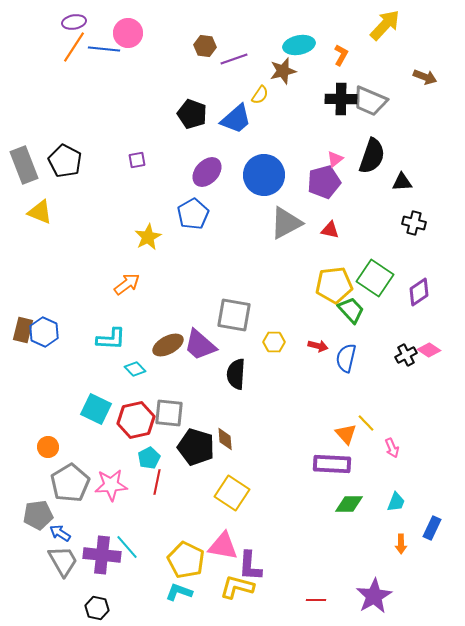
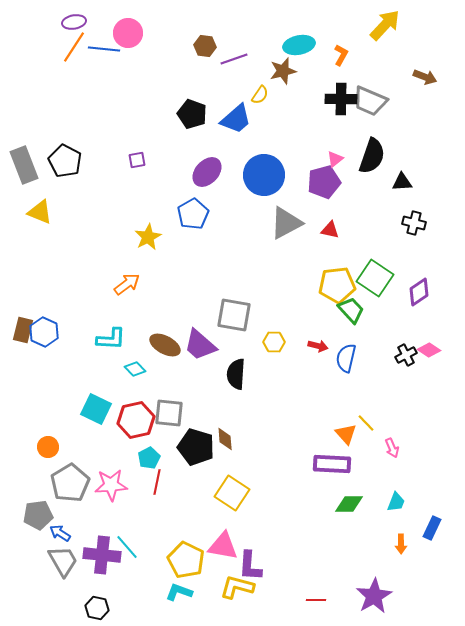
yellow pentagon at (334, 285): moved 3 px right
brown ellipse at (168, 345): moved 3 px left; rotated 56 degrees clockwise
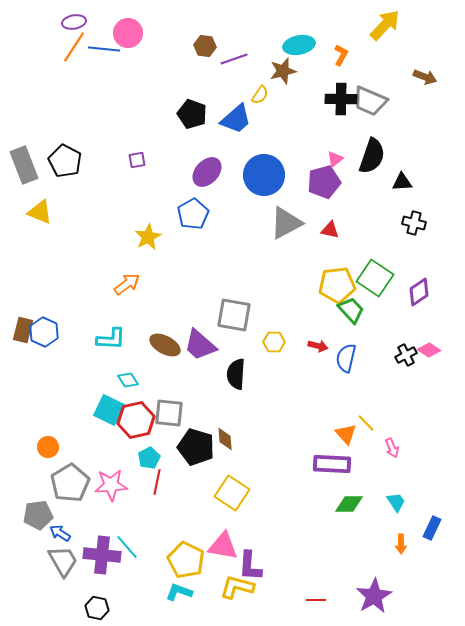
cyan diamond at (135, 369): moved 7 px left, 11 px down; rotated 10 degrees clockwise
cyan square at (96, 409): moved 13 px right, 1 px down
cyan trapezoid at (396, 502): rotated 55 degrees counterclockwise
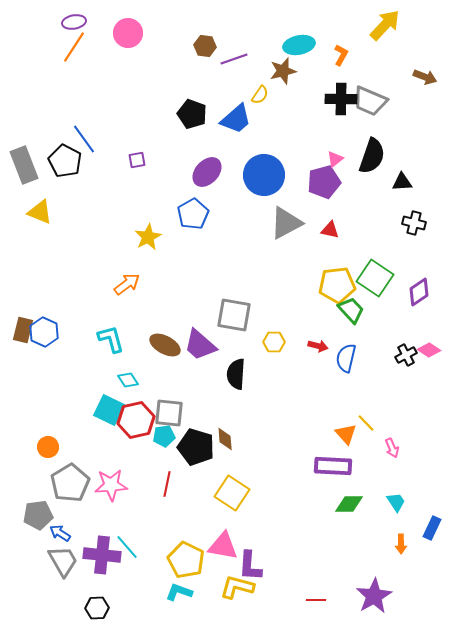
blue line at (104, 49): moved 20 px left, 90 px down; rotated 48 degrees clockwise
cyan L-shape at (111, 339): rotated 108 degrees counterclockwise
cyan pentagon at (149, 458): moved 15 px right, 22 px up; rotated 20 degrees clockwise
purple rectangle at (332, 464): moved 1 px right, 2 px down
red line at (157, 482): moved 10 px right, 2 px down
black hexagon at (97, 608): rotated 15 degrees counterclockwise
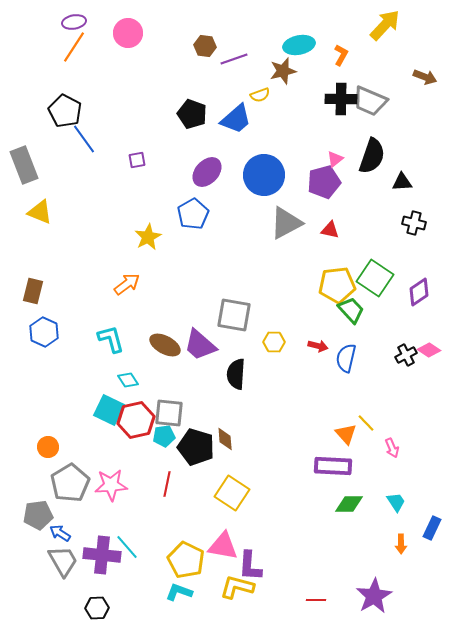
yellow semicircle at (260, 95): rotated 36 degrees clockwise
black pentagon at (65, 161): moved 50 px up
brown rectangle at (23, 330): moved 10 px right, 39 px up
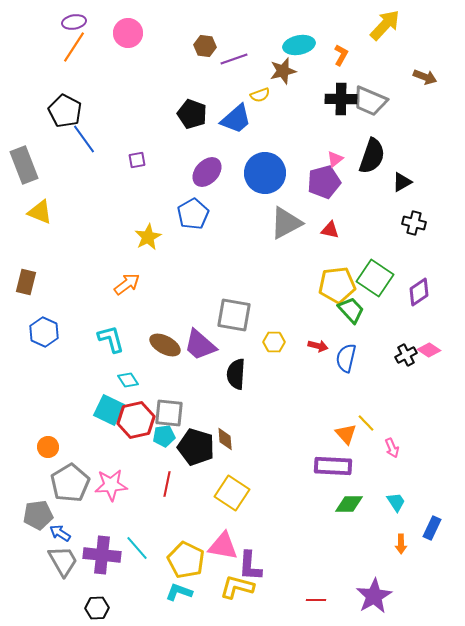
blue circle at (264, 175): moved 1 px right, 2 px up
black triangle at (402, 182): rotated 25 degrees counterclockwise
brown rectangle at (33, 291): moved 7 px left, 9 px up
cyan line at (127, 547): moved 10 px right, 1 px down
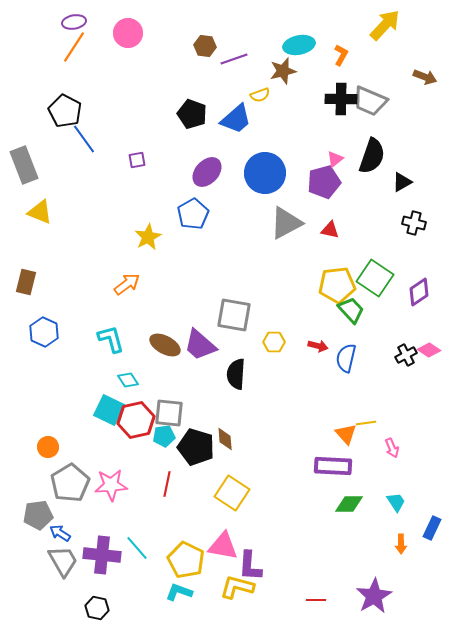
yellow line at (366, 423): rotated 54 degrees counterclockwise
black hexagon at (97, 608): rotated 15 degrees clockwise
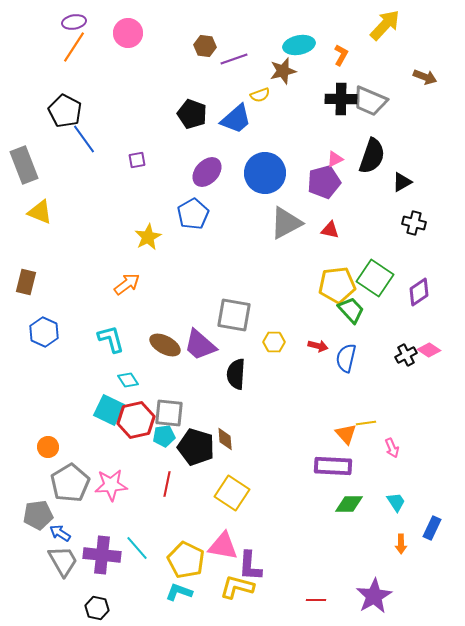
pink triangle at (335, 159): rotated 12 degrees clockwise
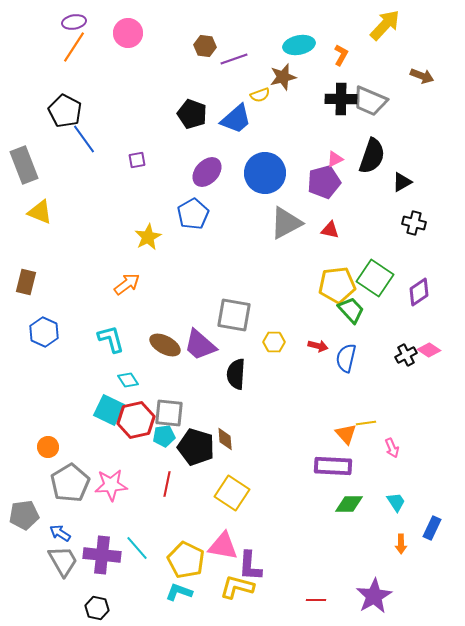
brown star at (283, 71): moved 6 px down
brown arrow at (425, 77): moved 3 px left, 1 px up
gray pentagon at (38, 515): moved 14 px left
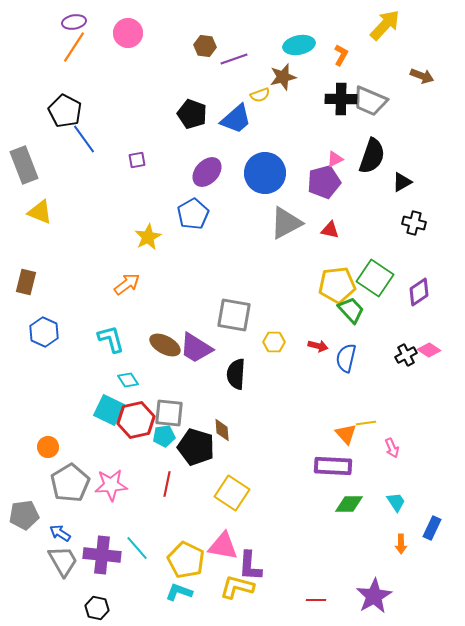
purple trapezoid at (200, 345): moved 4 px left, 3 px down; rotated 9 degrees counterclockwise
brown diamond at (225, 439): moved 3 px left, 9 px up
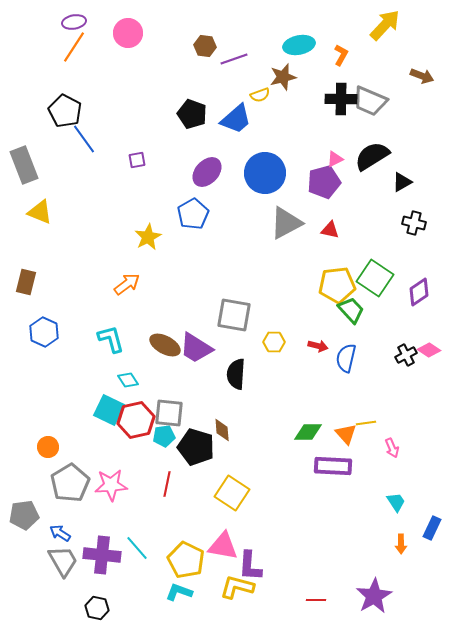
black semicircle at (372, 156): rotated 141 degrees counterclockwise
green diamond at (349, 504): moved 41 px left, 72 px up
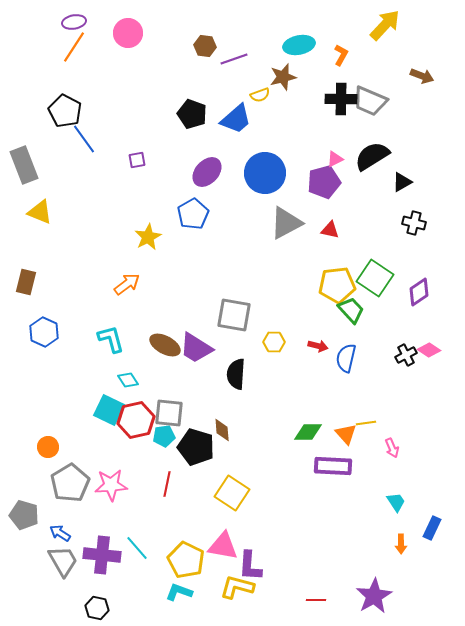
gray pentagon at (24, 515): rotated 24 degrees clockwise
